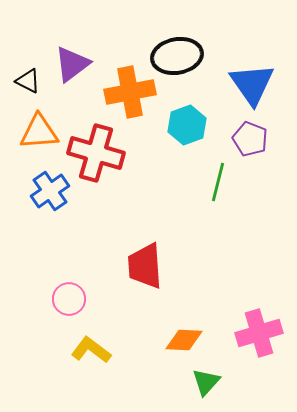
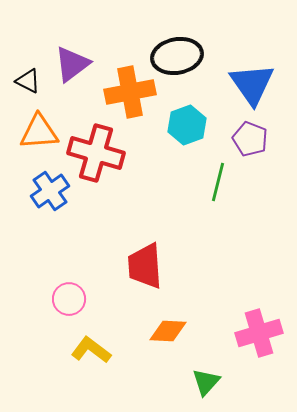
orange diamond: moved 16 px left, 9 px up
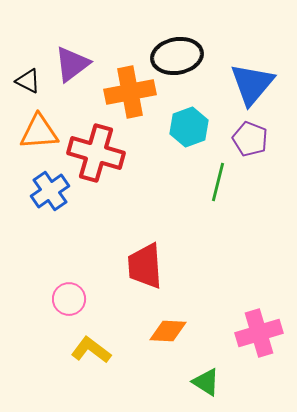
blue triangle: rotated 15 degrees clockwise
cyan hexagon: moved 2 px right, 2 px down
green triangle: rotated 40 degrees counterclockwise
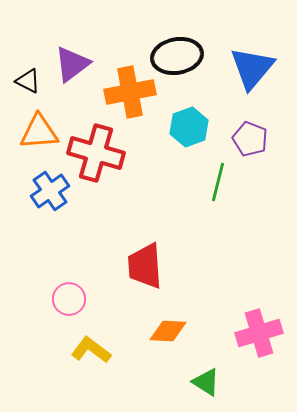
blue triangle: moved 16 px up
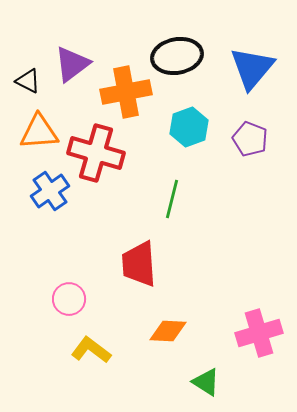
orange cross: moved 4 px left
green line: moved 46 px left, 17 px down
red trapezoid: moved 6 px left, 2 px up
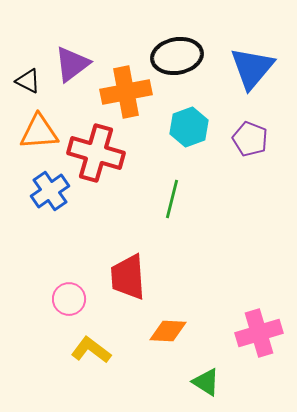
red trapezoid: moved 11 px left, 13 px down
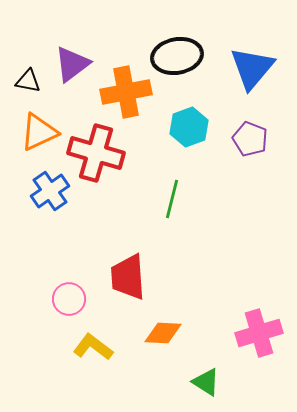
black triangle: rotated 16 degrees counterclockwise
orange triangle: rotated 21 degrees counterclockwise
orange diamond: moved 5 px left, 2 px down
yellow L-shape: moved 2 px right, 3 px up
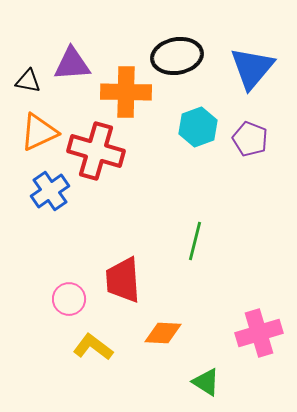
purple triangle: rotated 33 degrees clockwise
orange cross: rotated 12 degrees clockwise
cyan hexagon: moved 9 px right
red cross: moved 2 px up
green line: moved 23 px right, 42 px down
red trapezoid: moved 5 px left, 3 px down
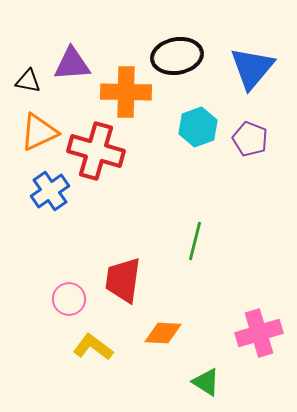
red trapezoid: rotated 12 degrees clockwise
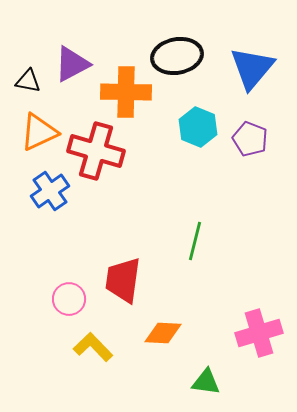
purple triangle: rotated 24 degrees counterclockwise
cyan hexagon: rotated 18 degrees counterclockwise
yellow L-shape: rotated 9 degrees clockwise
green triangle: rotated 24 degrees counterclockwise
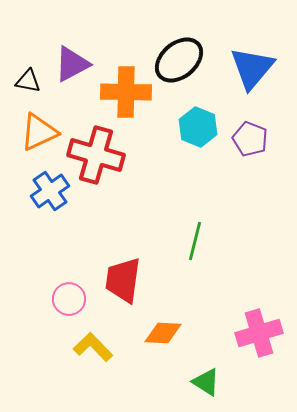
black ellipse: moved 2 px right, 4 px down; rotated 30 degrees counterclockwise
red cross: moved 4 px down
green triangle: rotated 24 degrees clockwise
